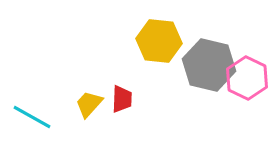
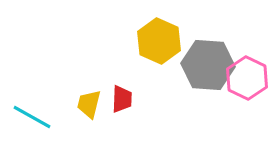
yellow hexagon: rotated 18 degrees clockwise
gray hexagon: moved 1 px left; rotated 9 degrees counterclockwise
yellow trapezoid: rotated 28 degrees counterclockwise
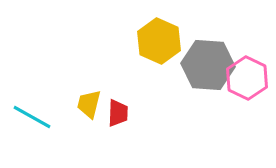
red trapezoid: moved 4 px left, 14 px down
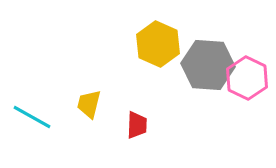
yellow hexagon: moved 1 px left, 3 px down
red trapezoid: moved 19 px right, 12 px down
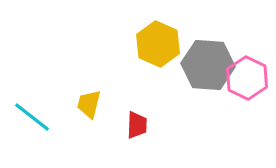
cyan line: rotated 9 degrees clockwise
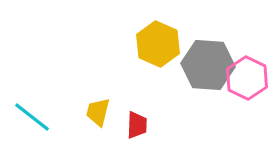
yellow trapezoid: moved 9 px right, 8 px down
